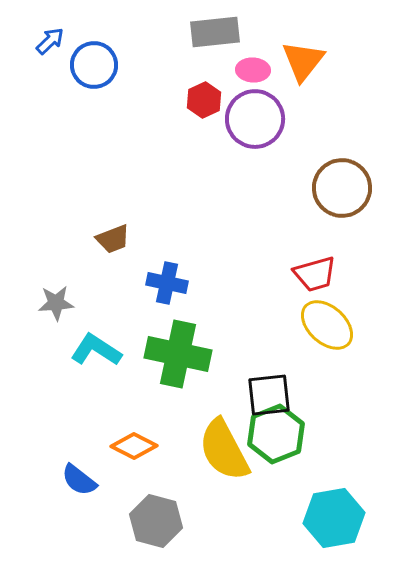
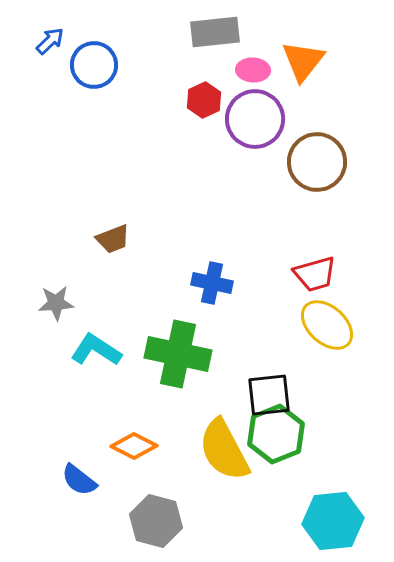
brown circle: moved 25 px left, 26 px up
blue cross: moved 45 px right
cyan hexagon: moved 1 px left, 3 px down; rotated 4 degrees clockwise
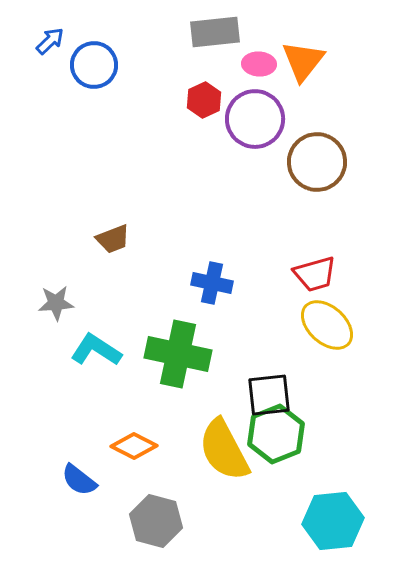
pink ellipse: moved 6 px right, 6 px up
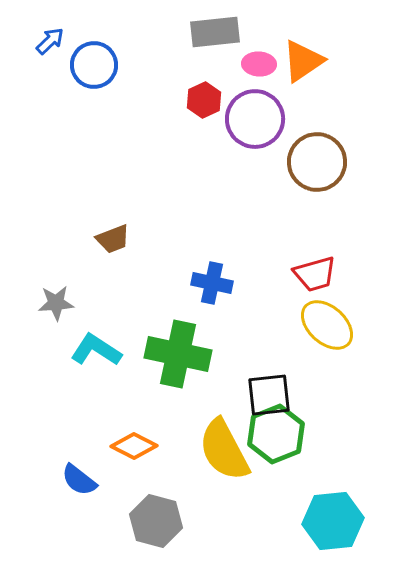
orange triangle: rotated 18 degrees clockwise
